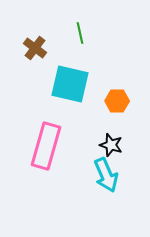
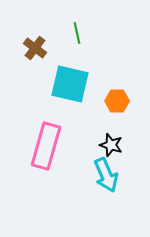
green line: moved 3 px left
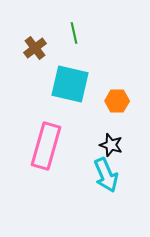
green line: moved 3 px left
brown cross: rotated 15 degrees clockwise
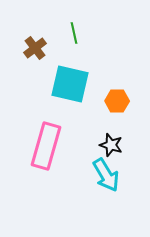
cyan arrow: rotated 8 degrees counterclockwise
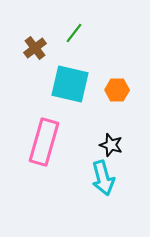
green line: rotated 50 degrees clockwise
orange hexagon: moved 11 px up
pink rectangle: moved 2 px left, 4 px up
cyan arrow: moved 3 px left, 3 px down; rotated 16 degrees clockwise
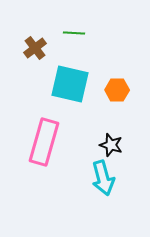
green line: rotated 55 degrees clockwise
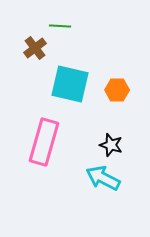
green line: moved 14 px left, 7 px up
cyan arrow: rotated 132 degrees clockwise
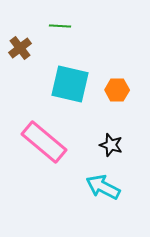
brown cross: moved 15 px left
pink rectangle: rotated 66 degrees counterclockwise
cyan arrow: moved 9 px down
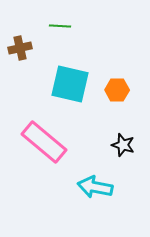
brown cross: rotated 25 degrees clockwise
black star: moved 12 px right
cyan arrow: moved 8 px left; rotated 16 degrees counterclockwise
